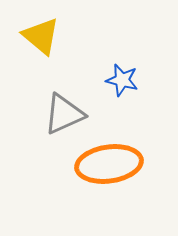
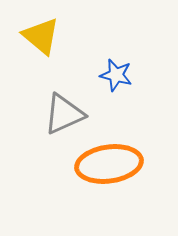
blue star: moved 6 px left, 5 px up
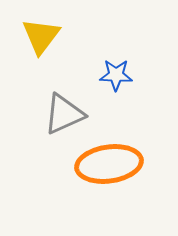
yellow triangle: rotated 27 degrees clockwise
blue star: rotated 12 degrees counterclockwise
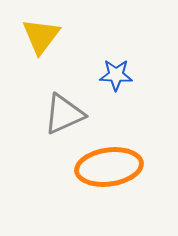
orange ellipse: moved 3 px down
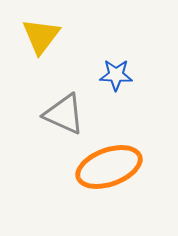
gray triangle: rotated 48 degrees clockwise
orange ellipse: rotated 12 degrees counterclockwise
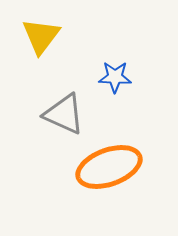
blue star: moved 1 px left, 2 px down
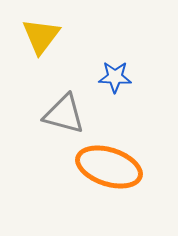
gray triangle: rotated 9 degrees counterclockwise
orange ellipse: rotated 38 degrees clockwise
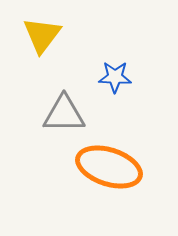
yellow triangle: moved 1 px right, 1 px up
gray triangle: rotated 15 degrees counterclockwise
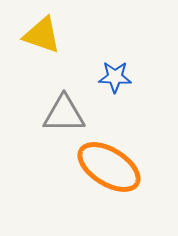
yellow triangle: rotated 48 degrees counterclockwise
orange ellipse: rotated 14 degrees clockwise
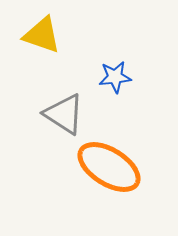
blue star: rotated 8 degrees counterclockwise
gray triangle: rotated 33 degrees clockwise
